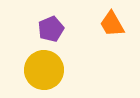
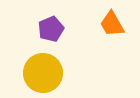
yellow circle: moved 1 px left, 3 px down
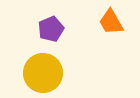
orange trapezoid: moved 1 px left, 2 px up
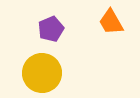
yellow circle: moved 1 px left
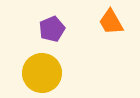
purple pentagon: moved 1 px right
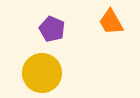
purple pentagon: rotated 25 degrees counterclockwise
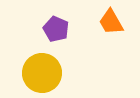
purple pentagon: moved 4 px right
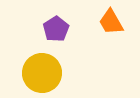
purple pentagon: rotated 15 degrees clockwise
